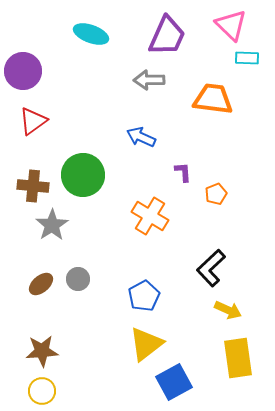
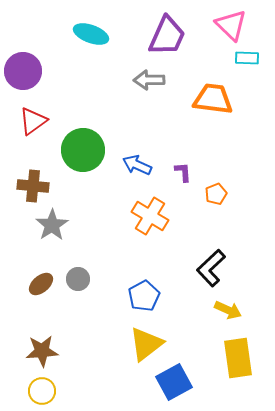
blue arrow: moved 4 px left, 28 px down
green circle: moved 25 px up
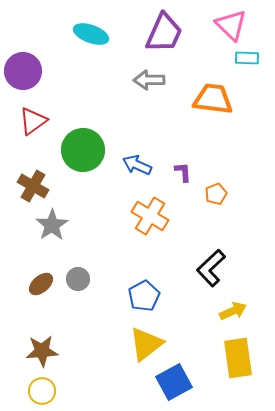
purple trapezoid: moved 3 px left, 3 px up
brown cross: rotated 24 degrees clockwise
yellow arrow: moved 5 px right, 1 px down; rotated 48 degrees counterclockwise
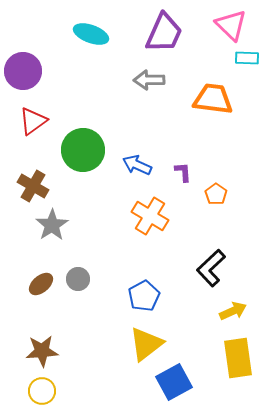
orange pentagon: rotated 15 degrees counterclockwise
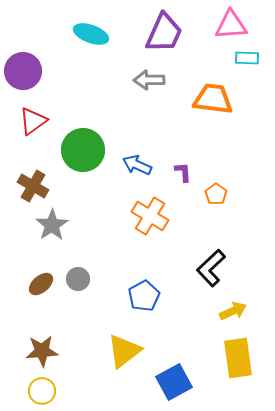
pink triangle: rotated 48 degrees counterclockwise
yellow triangle: moved 22 px left, 7 px down
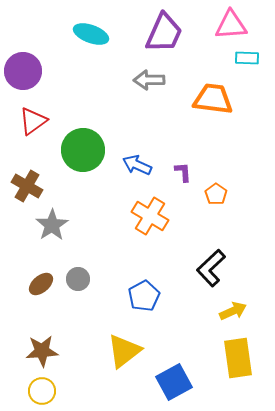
brown cross: moved 6 px left
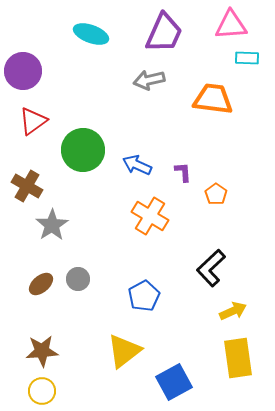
gray arrow: rotated 12 degrees counterclockwise
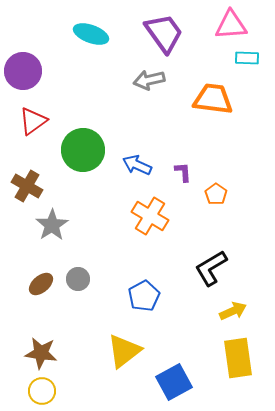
purple trapezoid: rotated 60 degrees counterclockwise
black L-shape: rotated 12 degrees clockwise
brown star: moved 1 px left, 2 px down; rotated 12 degrees clockwise
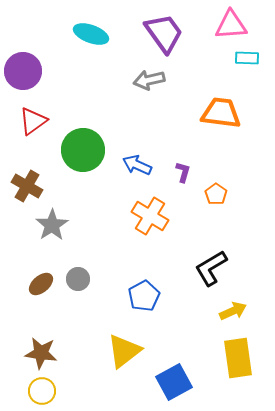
orange trapezoid: moved 8 px right, 14 px down
purple L-shape: rotated 20 degrees clockwise
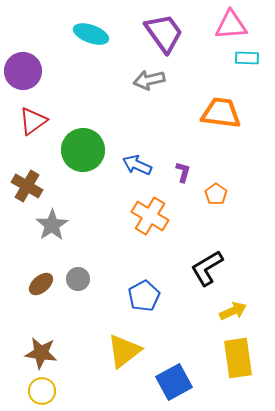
black L-shape: moved 4 px left
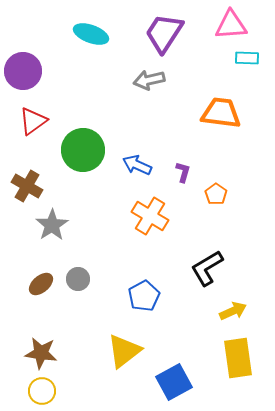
purple trapezoid: rotated 111 degrees counterclockwise
